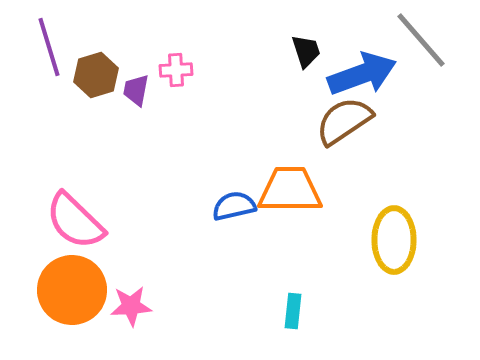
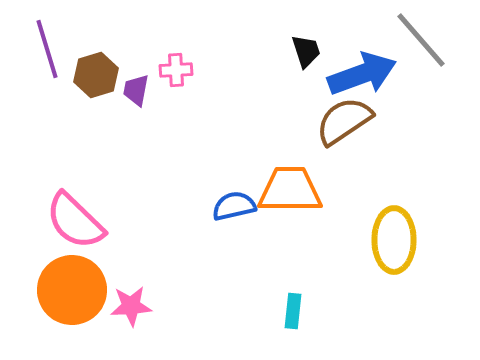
purple line: moved 2 px left, 2 px down
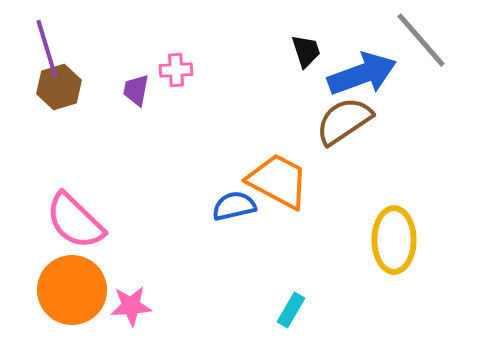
brown hexagon: moved 37 px left, 12 px down
orange trapezoid: moved 12 px left, 9 px up; rotated 28 degrees clockwise
cyan rectangle: moved 2 px left, 1 px up; rotated 24 degrees clockwise
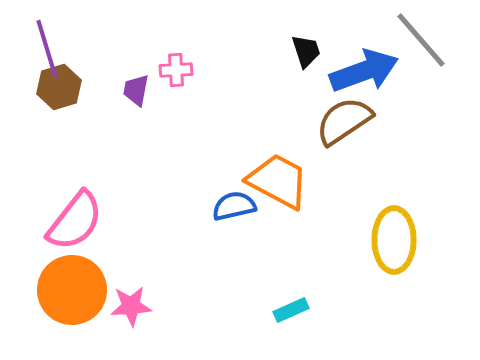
blue arrow: moved 2 px right, 3 px up
pink semicircle: rotated 96 degrees counterclockwise
cyan rectangle: rotated 36 degrees clockwise
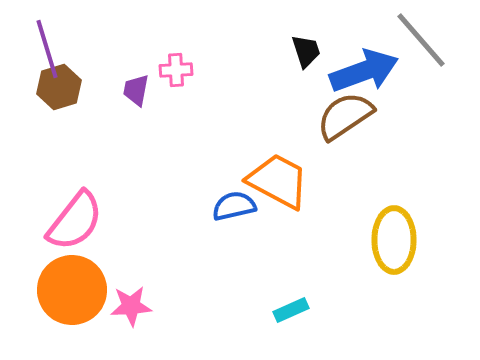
brown semicircle: moved 1 px right, 5 px up
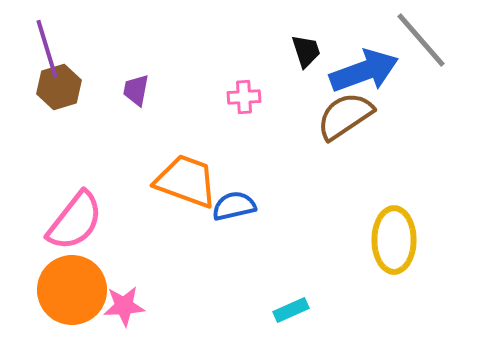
pink cross: moved 68 px right, 27 px down
orange trapezoid: moved 92 px left; rotated 8 degrees counterclockwise
pink star: moved 7 px left
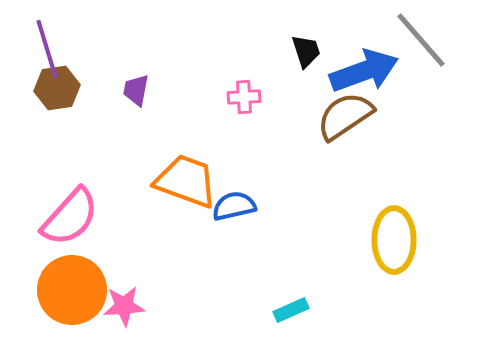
brown hexagon: moved 2 px left, 1 px down; rotated 9 degrees clockwise
pink semicircle: moved 5 px left, 4 px up; rotated 4 degrees clockwise
